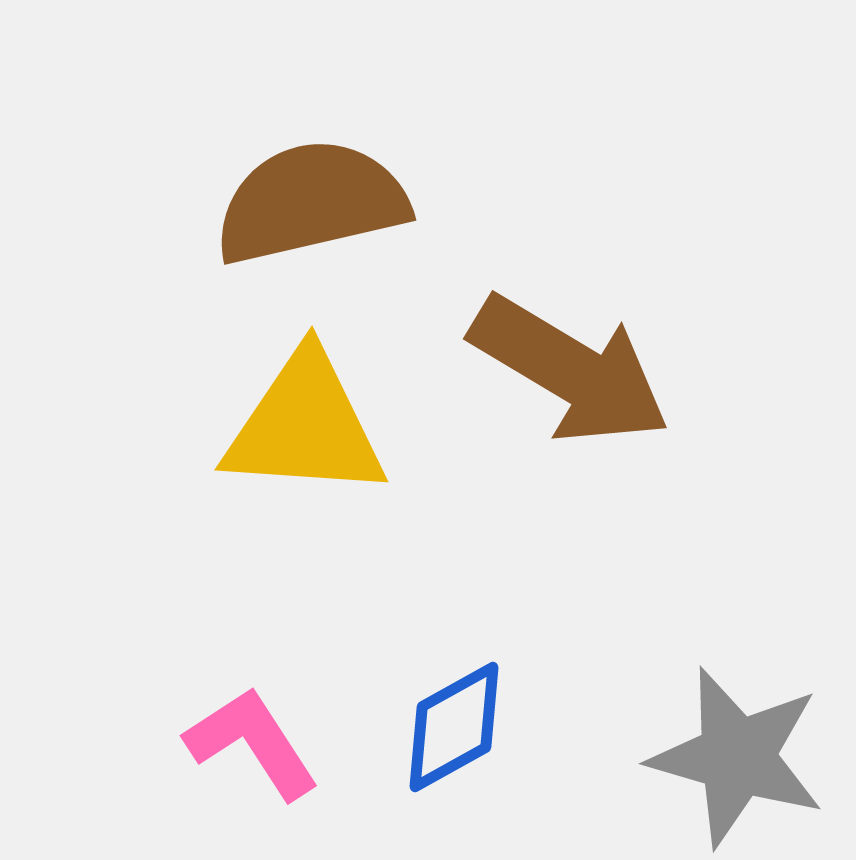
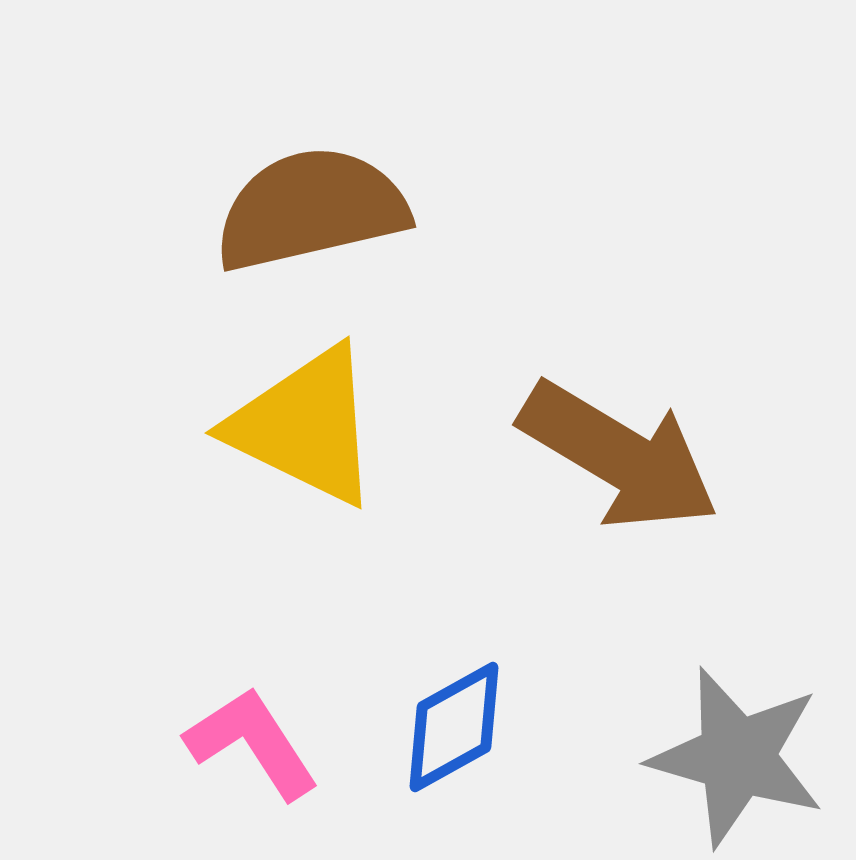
brown semicircle: moved 7 px down
brown arrow: moved 49 px right, 86 px down
yellow triangle: rotated 22 degrees clockwise
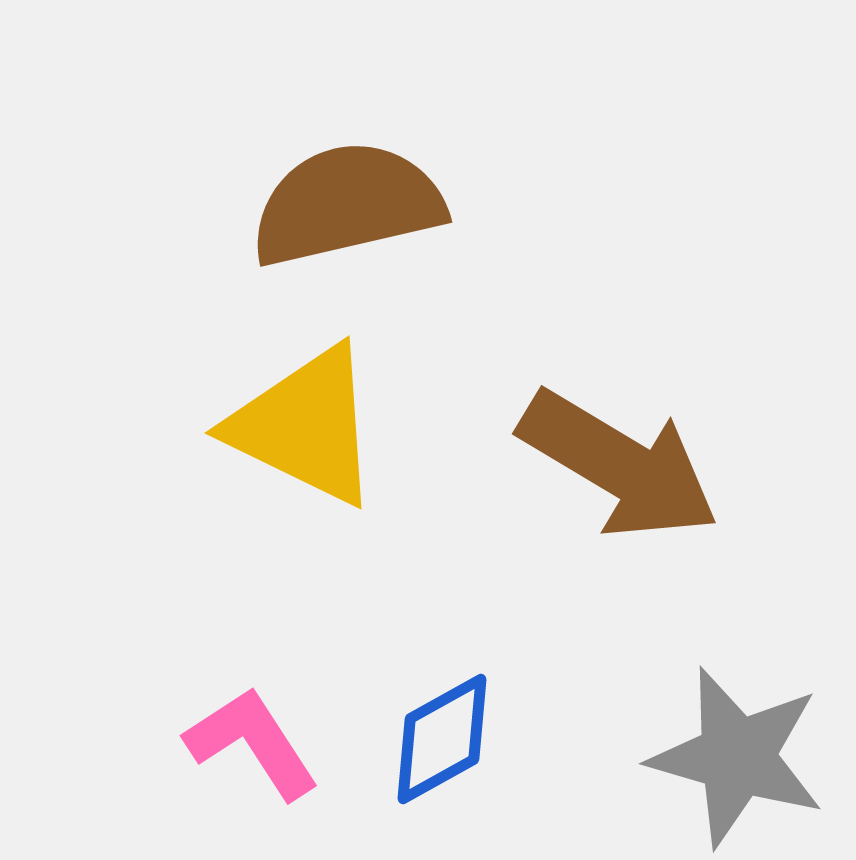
brown semicircle: moved 36 px right, 5 px up
brown arrow: moved 9 px down
blue diamond: moved 12 px left, 12 px down
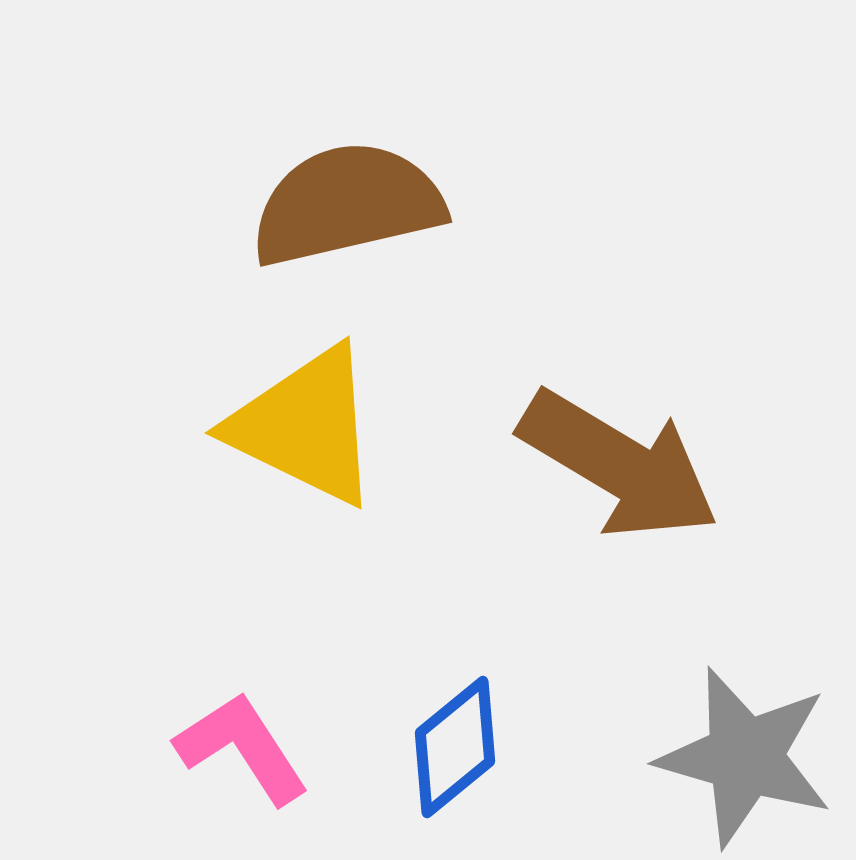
blue diamond: moved 13 px right, 8 px down; rotated 10 degrees counterclockwise
pink L-shape: moved 10 px left, 5 px down
gray star: moved 8 px right
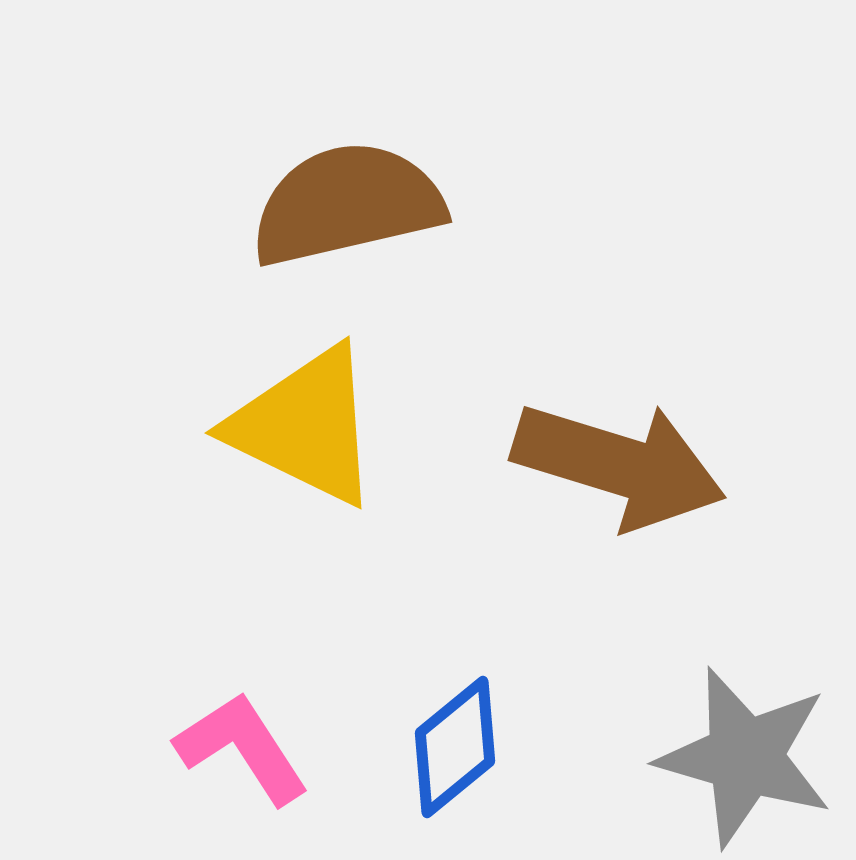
brown arrow: rotated 14 degrees counterclockwise
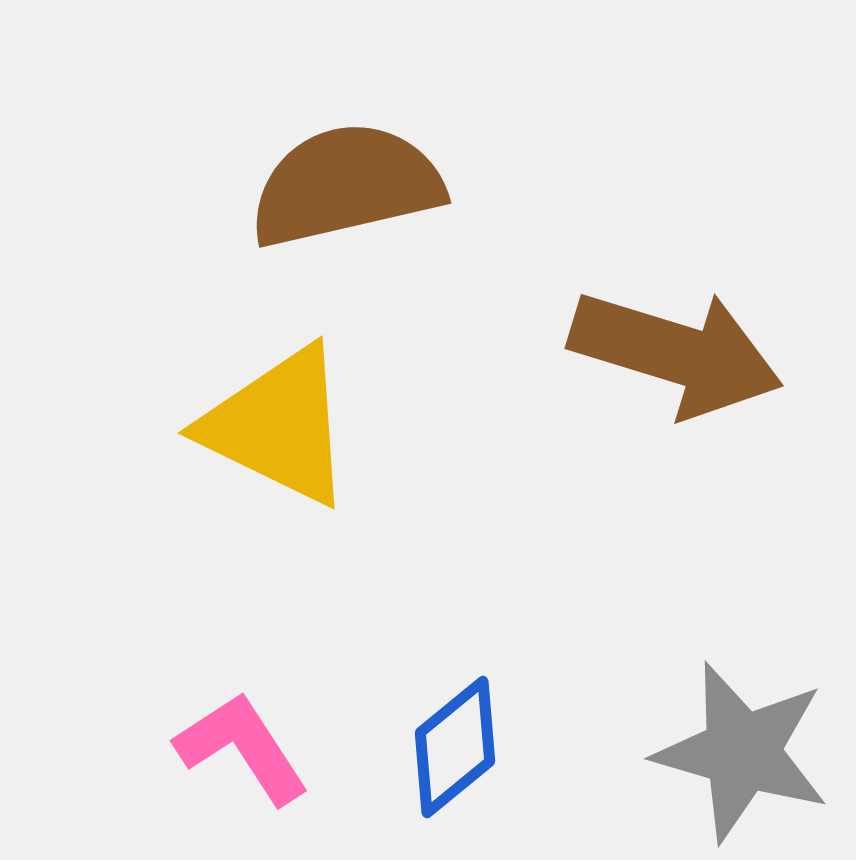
brown semicircle: moved 1 px left, 19 px up
yellow triangle: moved 27 px left
brown arrow: moved 57 px right, 112 px up
gray star: moved 3 px left, 5 px up
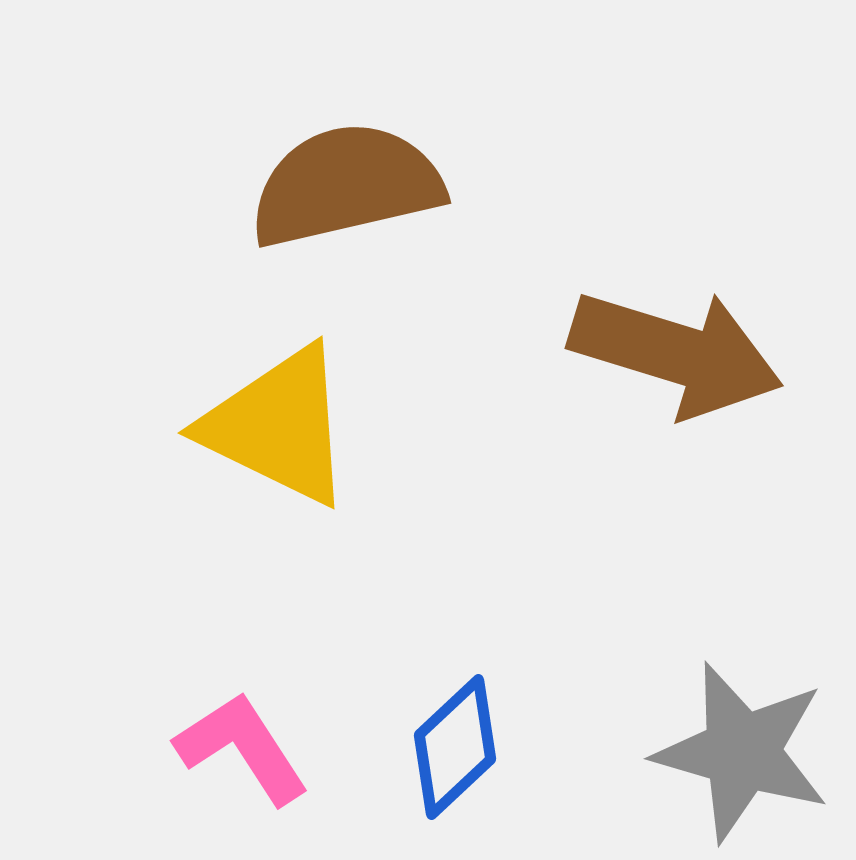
blue diamond: rotated 4 degrees counterclockwise
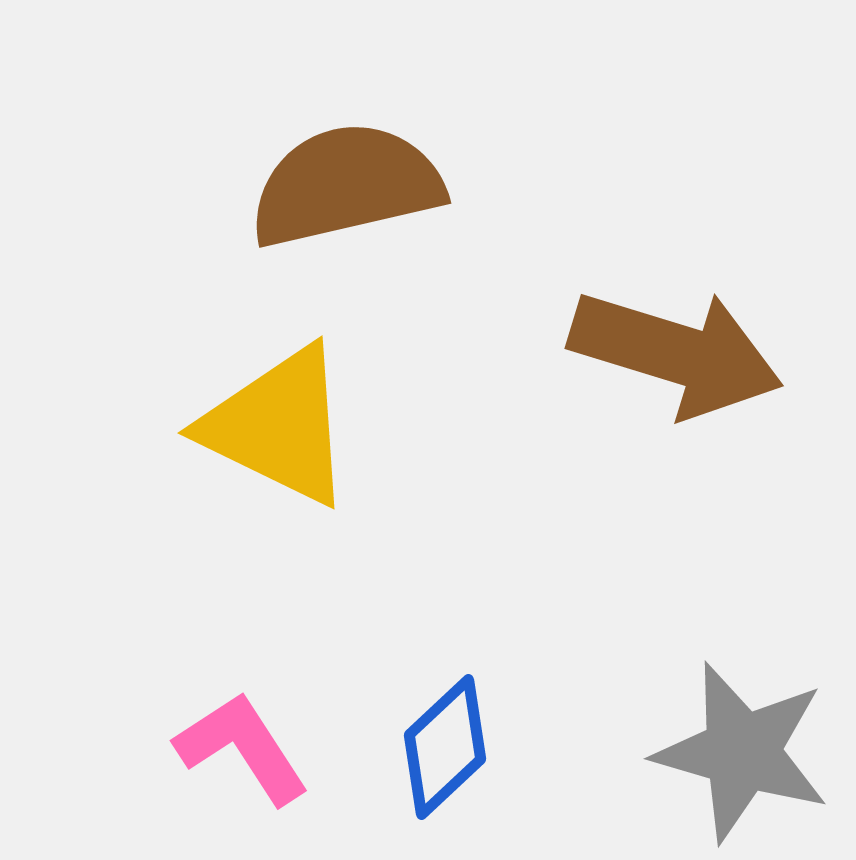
blue diamond: moved 10 px left
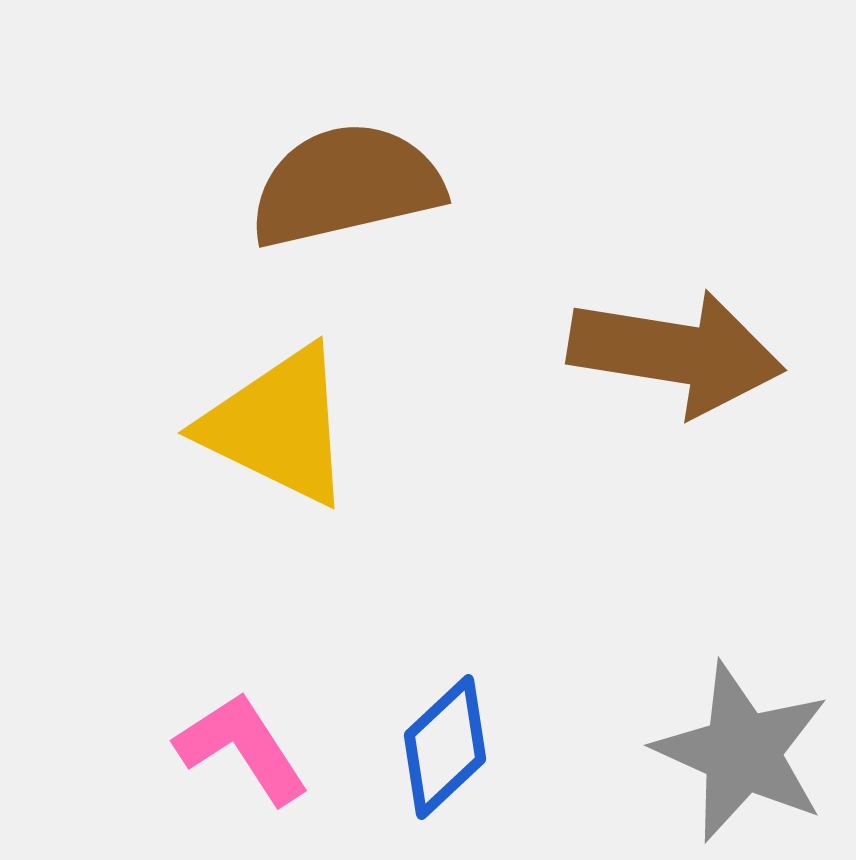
brown arrow: rotated 8 degrees counterclockwise
gray star: rotated 8 degrees clockwise
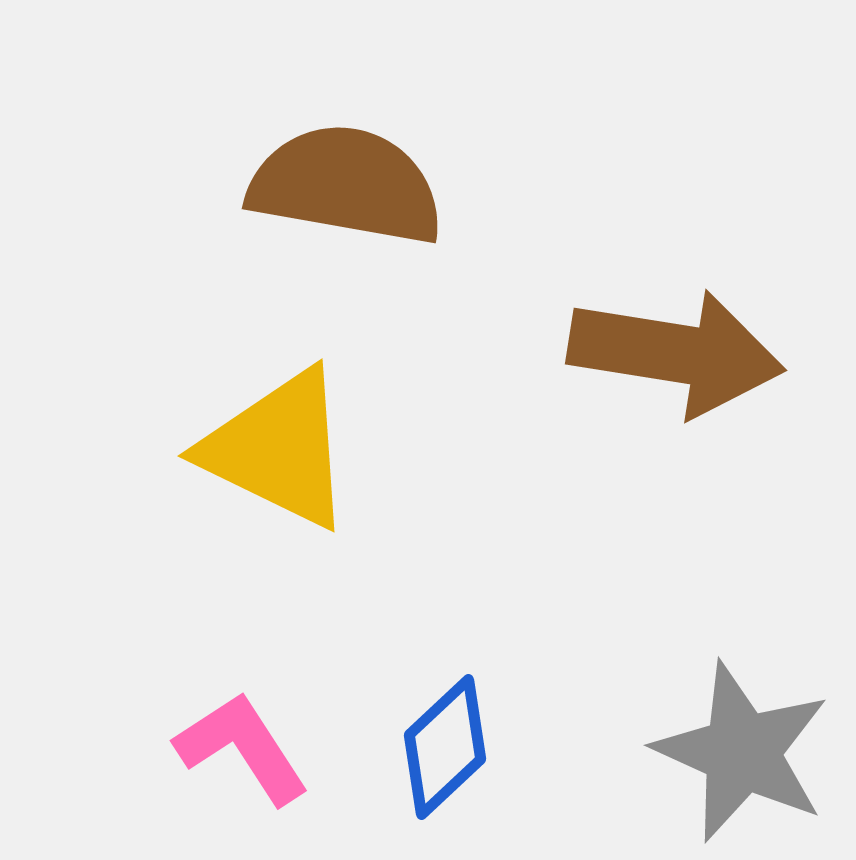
brown semicircle: rotated 23 degrees clockwise
yellow triangle: moved 23 px down
